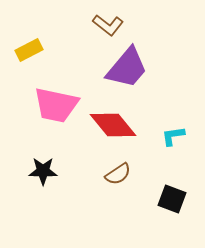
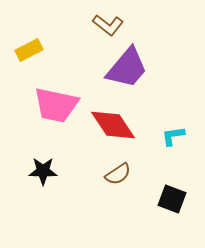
red diamond: rotated 6 degrees clockwise
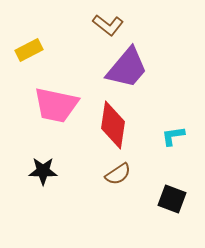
red diamond: rotated 42 degrees clockwise
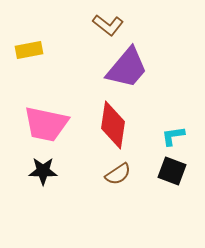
yellow rectangle: rotated 16 degrees clockwise
pink trapezoid: moved 10 px left, 19 px down
black square: moved 28 px up
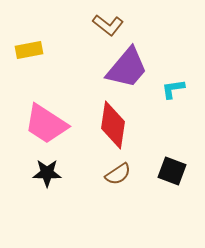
pink trapezoid: rotated 21 degrees clockwise
cyan L-shape: moved 47 px up
black star: moved 4 px right, 2 px down
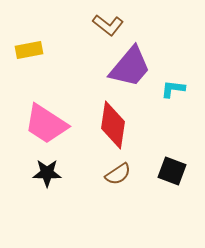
purple trapezoid: moved 3 px right, 1 px up
cyan L-shape: rotated 15 degrees clockwise
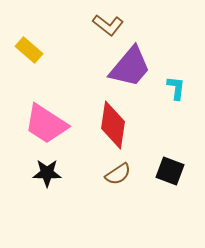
yellow rectangle: rotated 52 degrees clockwise
cyan L-shape: moved 3 px right, 1 px up; rotated 90 degrees clockwise
black square: moved 2 px left
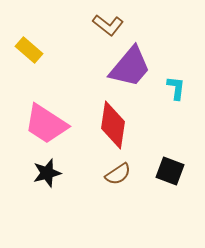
black star: rotated 16 degrees counterclockwise
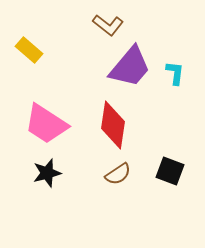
cyan L-shape: moved 1 px left, 15 px up
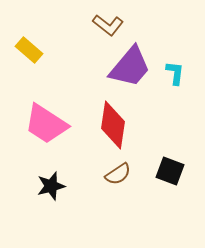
black star: moved 4 px right, 13 px down
